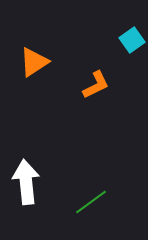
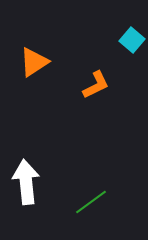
cyan square: rotated 15 degrees counterclockwise
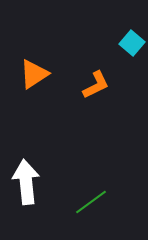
cyan square: moved 3 px down
orange triangle: moved 12 px down
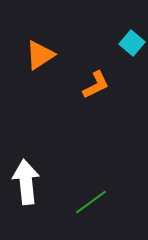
orange triangle: moved 6 px right, 19 px up
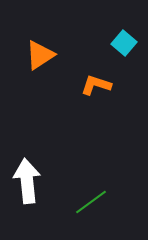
cyan square: moved 8 px left
orange L-shape: rotated 136 degrees counterclockwise
white arrow: moved 1 px right, 1 px up
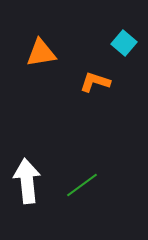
orange triangle: moved 1 px right, 2 px up; rotated 24 degrees clockwise
orange L-shape: moved 1 px left, 3 px up
green line: moved 9 px left, 17 px up
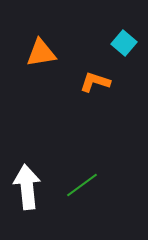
white arrow: moved 6 px down
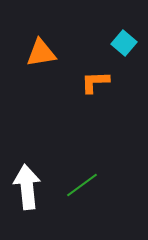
orange L-shape: rotated 20 degrees counterclockwise
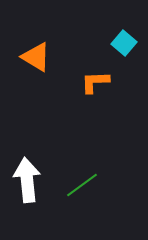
orange triangle: moved 5 px left, 4 px down; rotated 40 degrees clockwise
white arrow: moved 7 px up
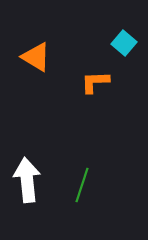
green line: rotated 36 degrees counterclockwise
